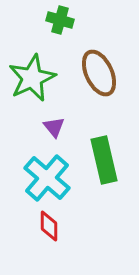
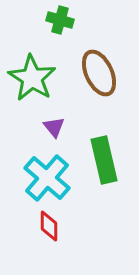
green star: rotated 15 degrees counterclockwise
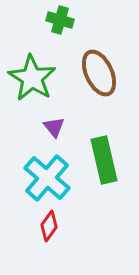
red diamond: rotated 36 degrees clockwise
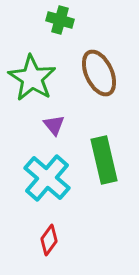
purple triangle: moved 2 px up
red diamond: moved 14 px down
